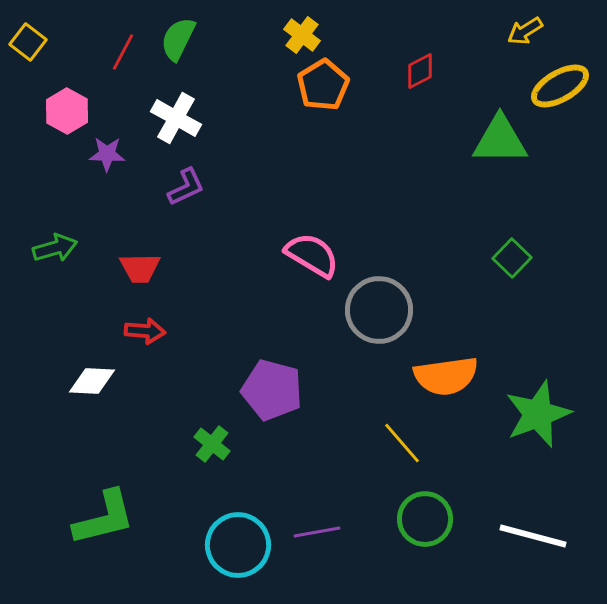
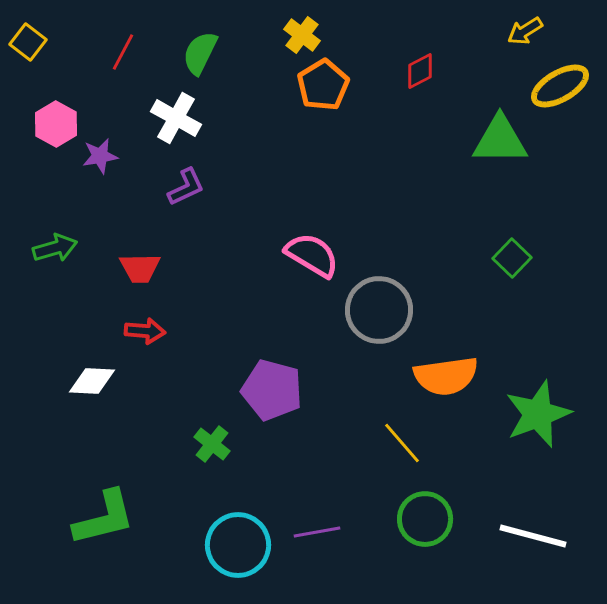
green semicircle: moved 22 px right, 14 px down
pink hexagon: moved 11 px left, 13 px down
purple star: moved 7 px left, 2 px down; rotated 12 degrees counterclockwise
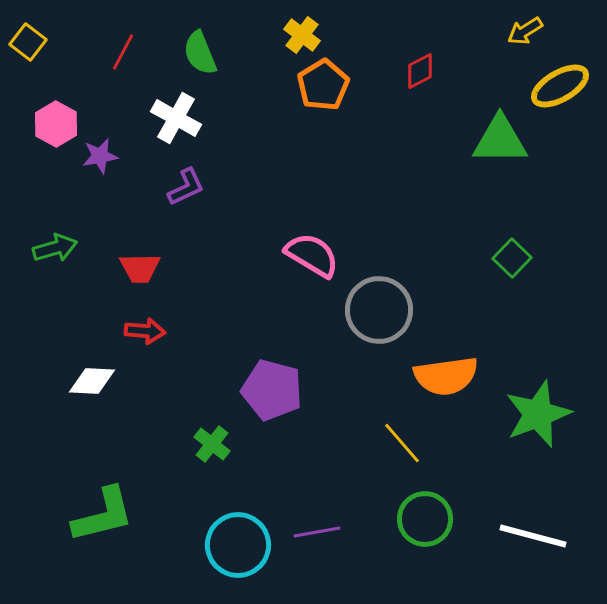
green semicircle: rotated 48 degrees counterclockwise
green L-shape: moved 1 px left, 3 px up
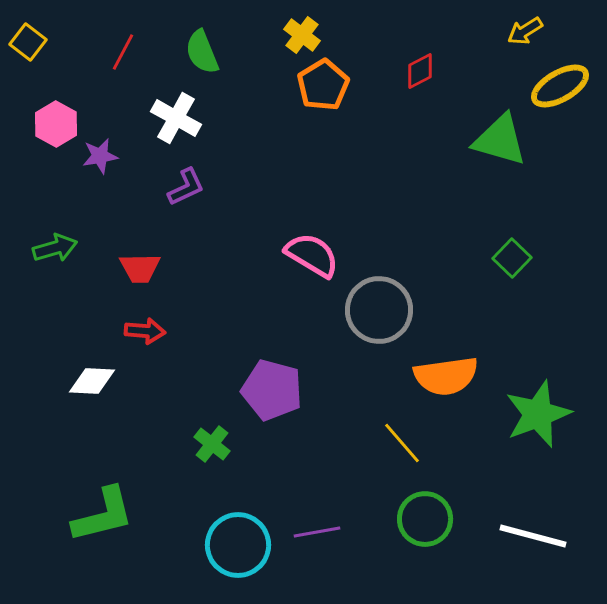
green semicircle: moved 2 px right, 1 px up
green triangle: rotated 16 degrees clockwise
